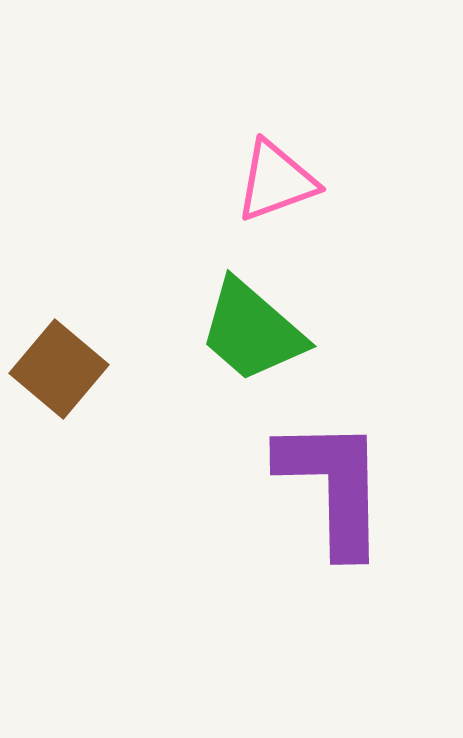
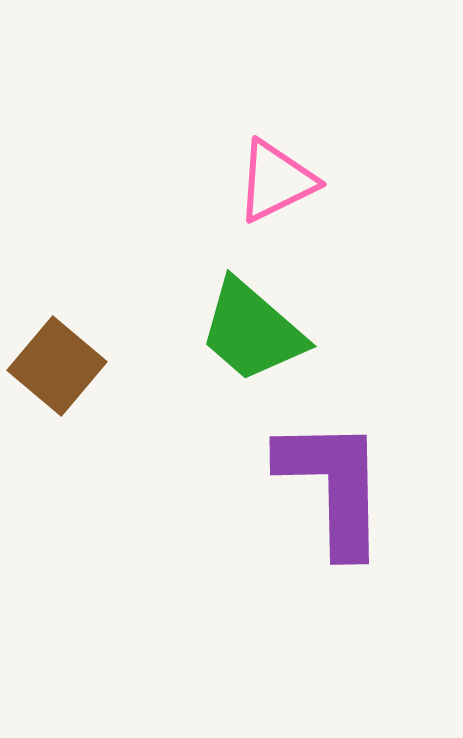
pink triangle: rotated 6 degrees counterclockwise
brown square: moved 2 px left, 3 px up
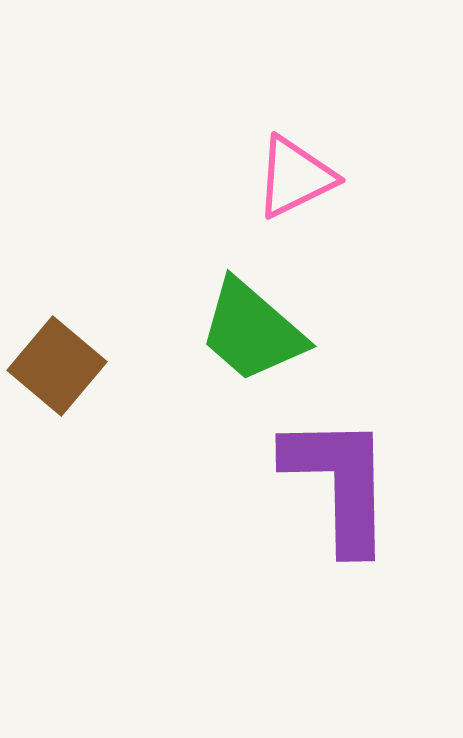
pink triangle: moved 19 px right, 4 px up
purple L-shape: moved 6 px right, 3 px up
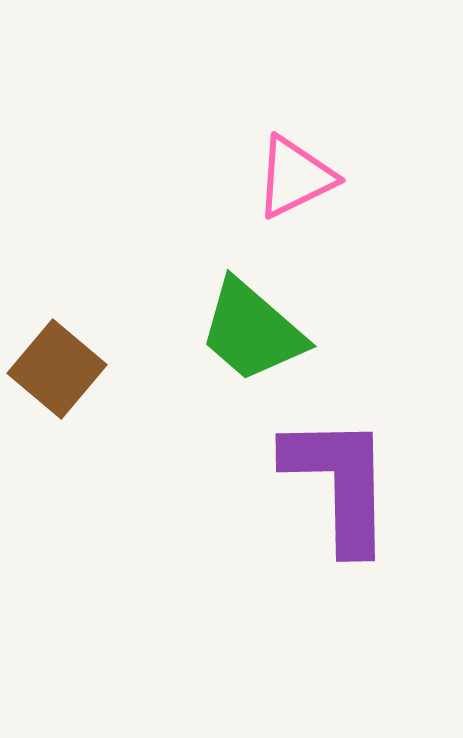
brown square: moved 3 px down
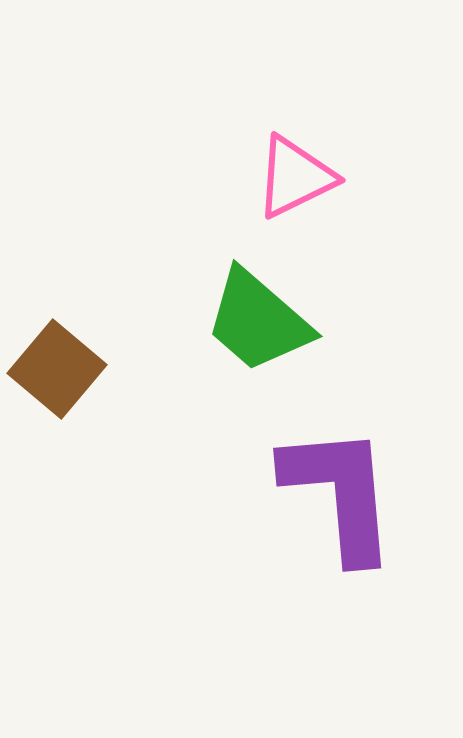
green trapezoid: moved 6 px right, 10 px up
purple L-shape: moved 1 px right, 10 px down; rotated 4 degrees counterclockwise
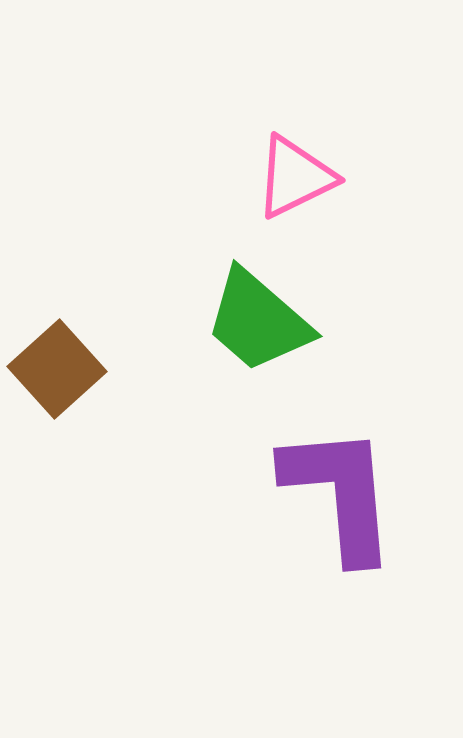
brown square: rotated 8 degrees clockwise
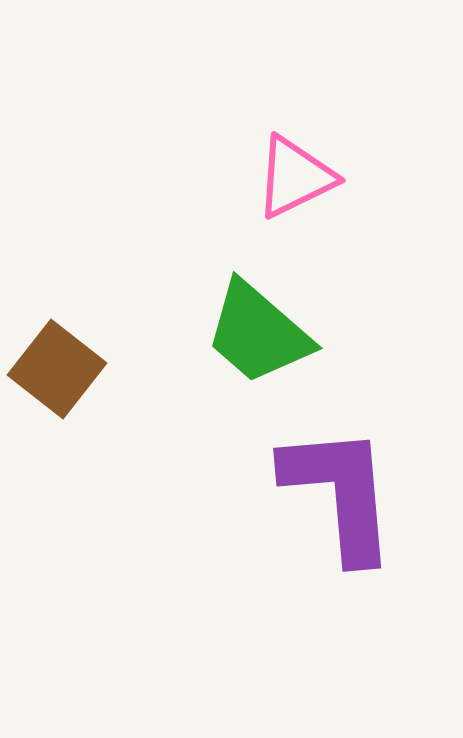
green trapezoid: moved 12 px down
brown square: rotated 10 degrees counterclockwise
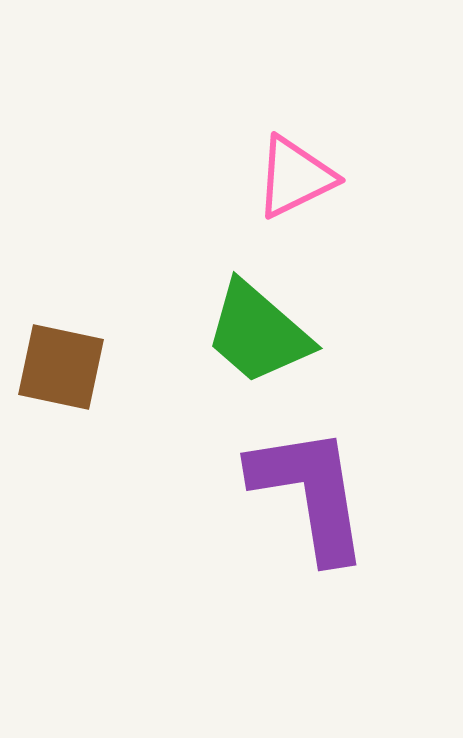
brown square: moved 4 px right, 2 px up; rotated 26 degrees counterclockwise
purple L-shape: moved 30 px left; rotated 4 degrees counterclockwise
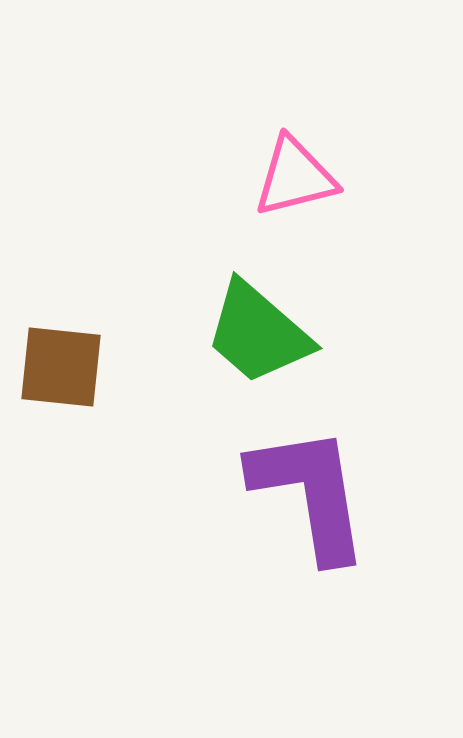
pink triangle: rotated 12 degrees clockwise
brown square: rotated 6 degrees counterclockwise
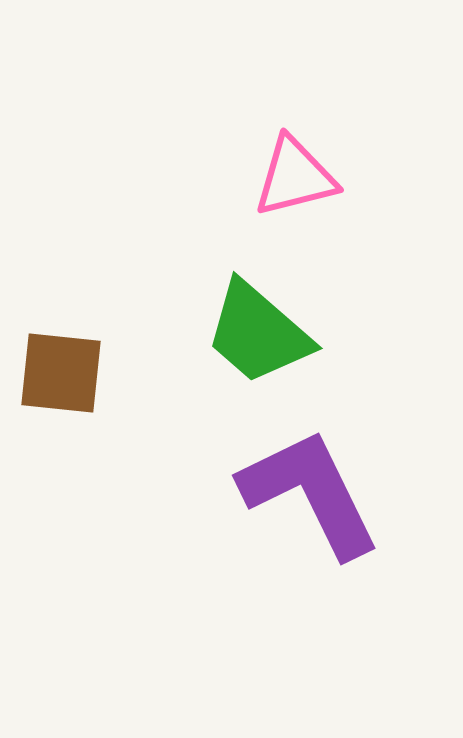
brown square: moved 6 px down
purple L-shape: rotated 17 degrees counterclockwise
